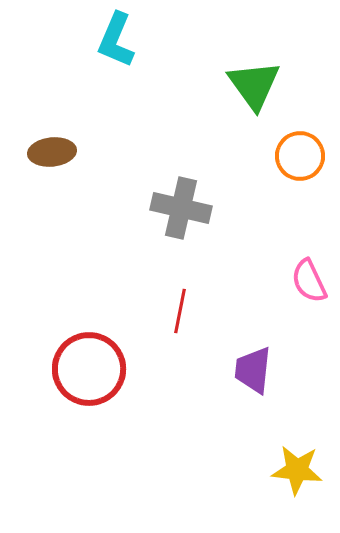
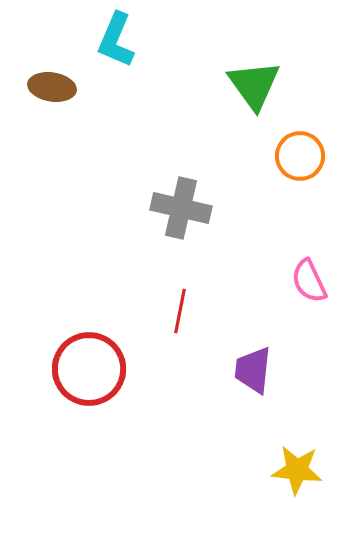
brown ellipse: moved 65 px up; rotated 15 degrees clockwise
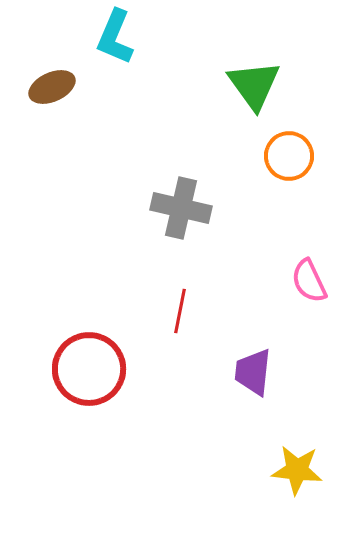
cyan L-shape: moved 1 px left, 3 px up
brown ellipse: rotated 33 degrees counterclockwise
orange circle: moved 11 px left
purple trapezoid: moved 2 px down
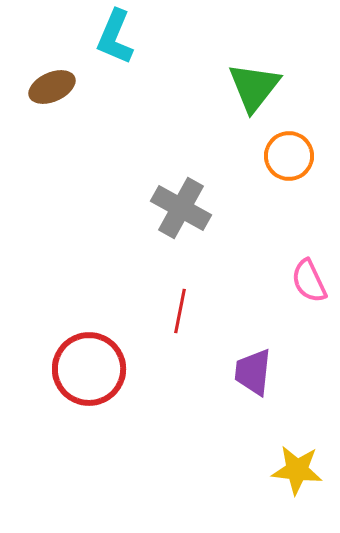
green triangle: moved 2 px down; rotated 14 degrees clockwise
gray cross: rotated 16 degrees clockwise
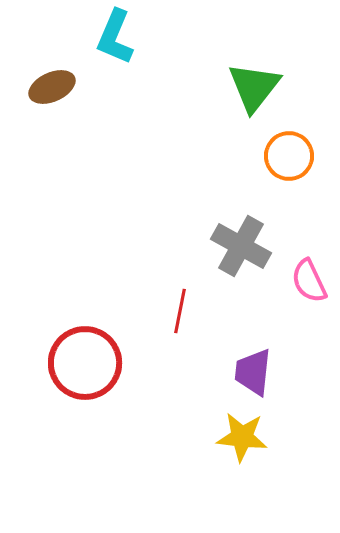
gray cross: moved 60 px right, 38 px down
red circle: moved 4 px left, 6 px up
yellow star: moved 55 px left, 33 px up
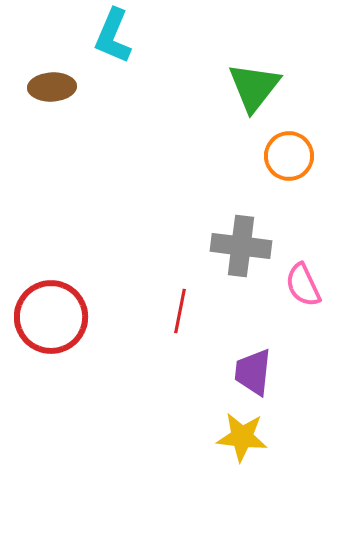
cyan L-shape: moved 2 px left, 1 px up
brown ellipse: rotated 21 degrees clockwise
gray cross: rotated 22 degrees counterclockwise
pink semicircle: moved 6 px left, 4 px down
red circle: moved 34 px left, 46 px up
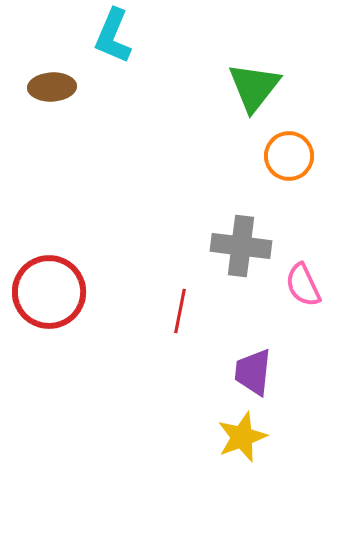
red circle: moved 2 px left, 25 px up
yellow star: rotated 27 degrees counterclockwise
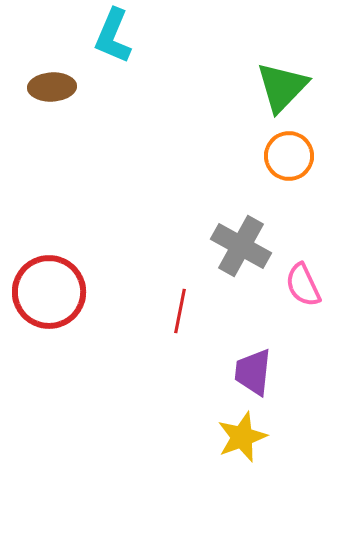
green triangle: moved 28 px right; rotated 6 degrees clockwise
gray cross: rotated 22 degrees clockwise
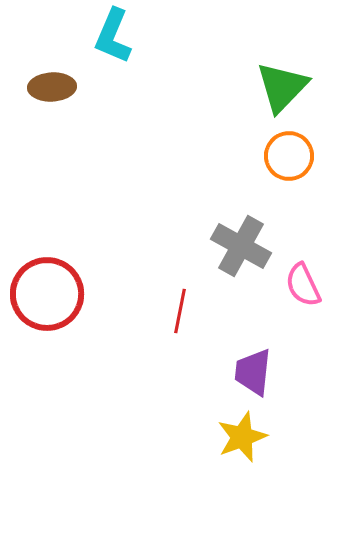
red circle: moved 2 px left, 2 px down
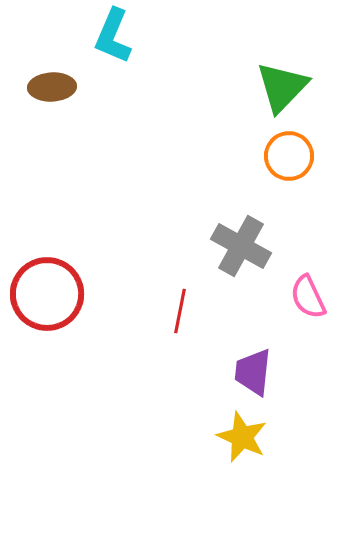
pink semicircle: moved 5 px right, 12 px down
yellow star: rotated 27 degrees counterclockwise
